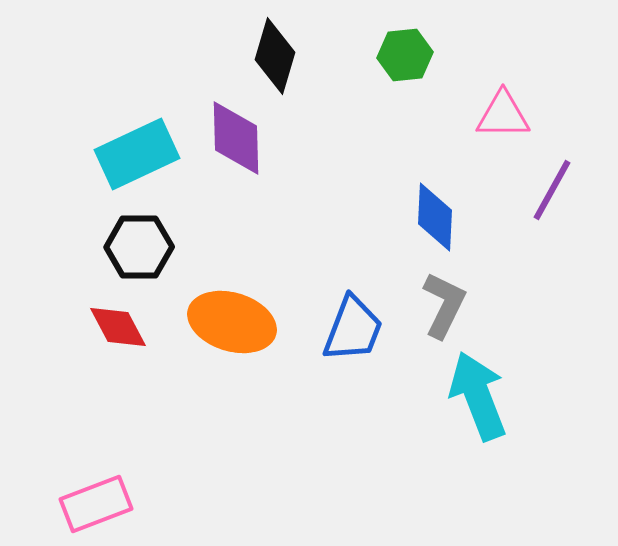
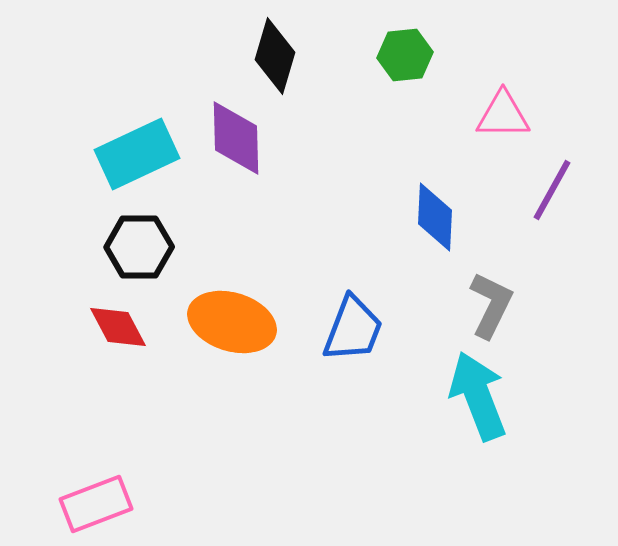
gray L-shape: moved 47 px right
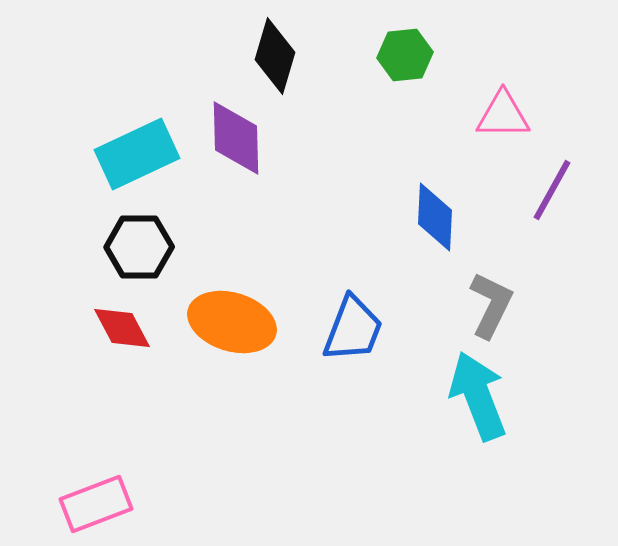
red diamond: moved 4 px right, 1 px down
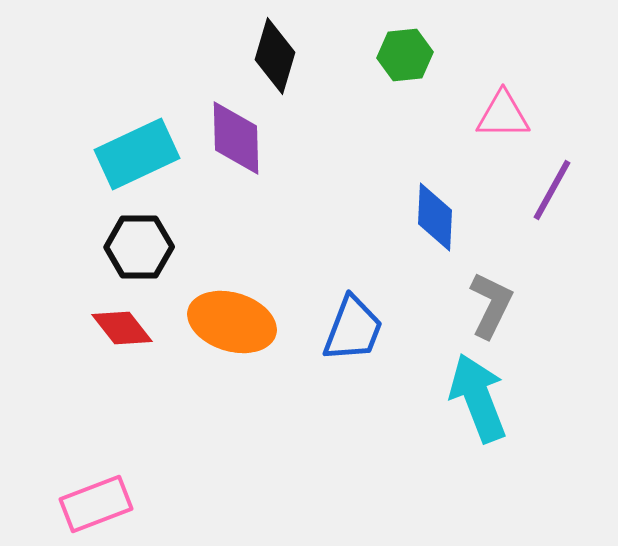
red diamond: rotated 10 degrees counterclockwise
cyan arrow: moved 2 px down
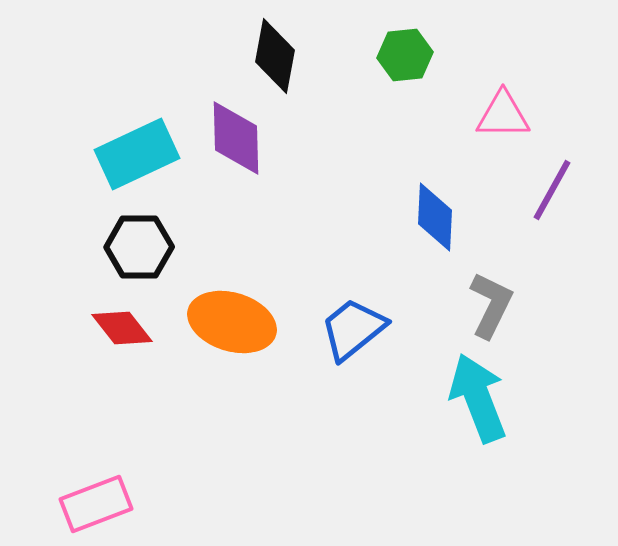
black diamond: rotated 6 degrees counterclockwise
blue trapezoid: rotated 150 degrees counterclockwise
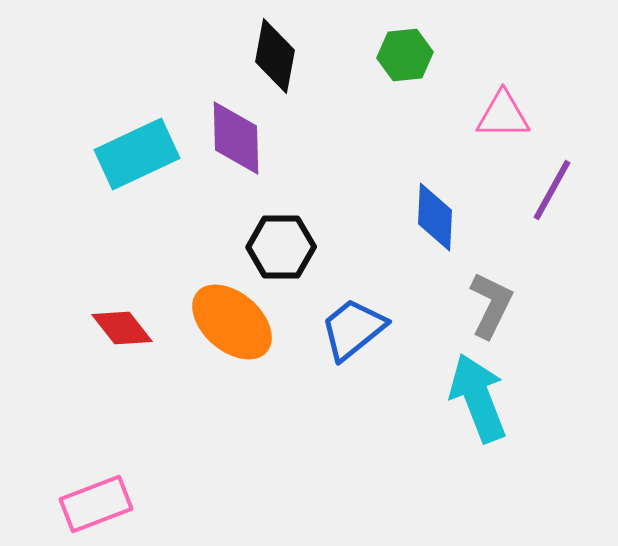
black hexagon: moved 142 px right
orange ellipse: rotated 24 degrees clockwise
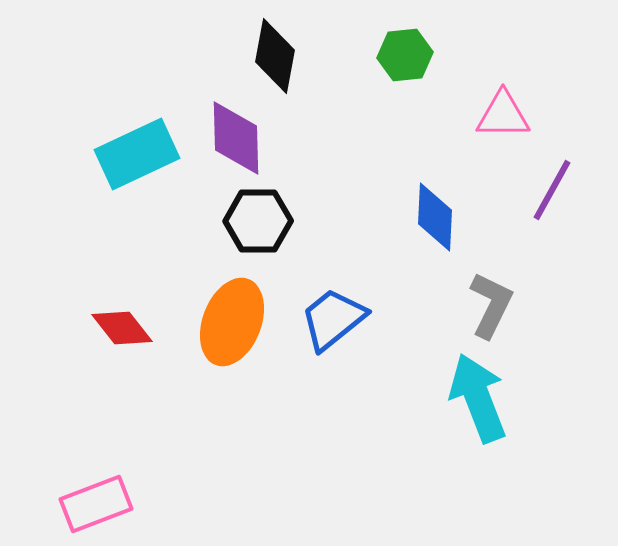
black hexagon: moved 23 px left, 26 px up
orange ellipse: rotated 70 degrees clockwise
blue trapezoid: moved 20 px left, 10 px up
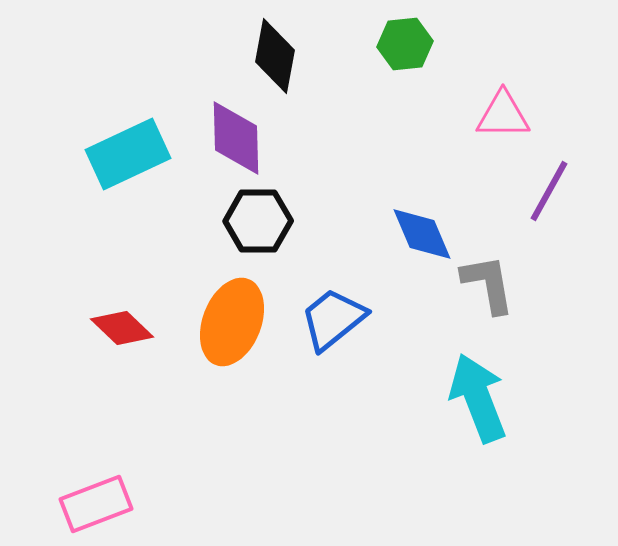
green hexagon: moved 11 px up
cyan rectangle: moved 9 px left
purple line: moved 3 px left, 1 px down
blue diamond: moved 13 px left, 17 px down; rotated 26 degrees counterclockwise
gray L-shape: moved 3 px left, 21 px up; rotated 36 degrees counterclockwise
red diamond: rotated 8 degrees counterclockwise
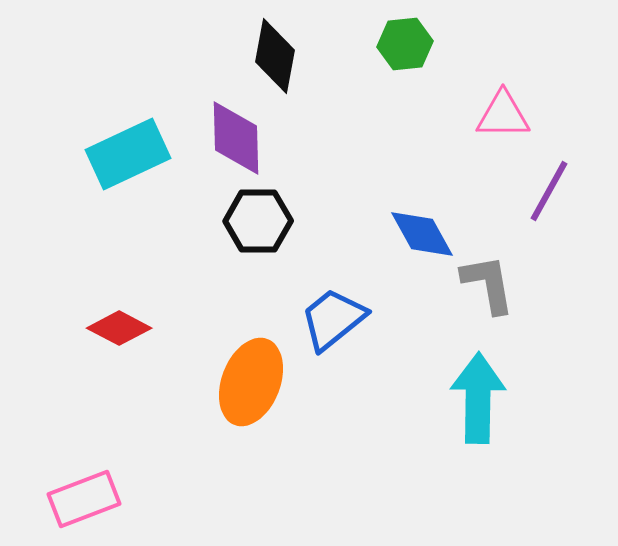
blue diamond: rotated 6 degrees counterclockwise
orange ellipse: moved 19 px right, 60 px down
red diamond: moved 3 px left; rotated 16 degrees counterclockwise
cyan arrow: rotated 22 degrees clockwise
pink rectangle: moved 12 px left, 5 px up
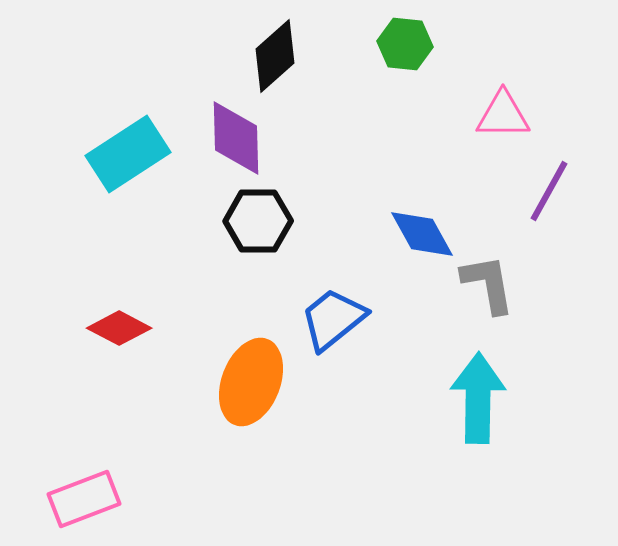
green hexagon: rotated 12 degrees clockwise
black diamond: rotated 38 degrees clockwise
cyan rectangle: rotated 8 degrees counterclockwise
